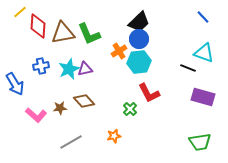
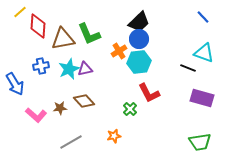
brown triangle: moved 6 px down
purple rectangle: moved 1 px left, 1 px down
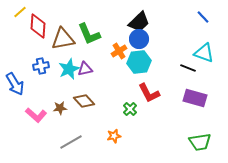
purple rectangle: moved 7 px left
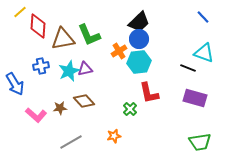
green L-shape: moved 1 px down
cyan star: moved 2 px down
red L-shape: rotated 15 degrees clockwise
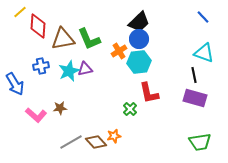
green L-shape: moved 4 px down
black line: moved 6 px right, 7 px down; rotated 56 degrees clockwise
brown diamond: moved 12 px right, 41 px down
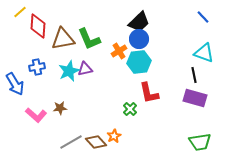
blue cross: moved 4 px left, 1 px down
orange star: rotated 16 degrees counterclockwise
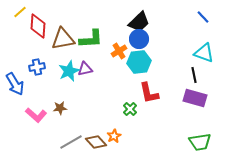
green L-shape: moved 2 px right; rotated 70 degrees counterclockwise
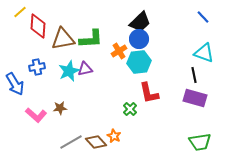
black trapezoid: moved 1 px right
orange star: rotated 16 degrees counterclockwise
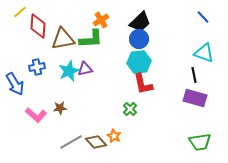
orange cross: moved 18 px left, 31 px up
red L-shape: moved 6 px left, 9 px up
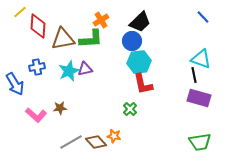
blue circle: moved 7 px left, 2 px down
cyan triangle: moved 3 px left, 6 px down
purple rectangle: moved 4 px right
orange star: rotated 16 degrees counterclockwise
